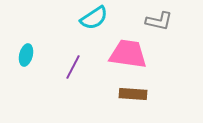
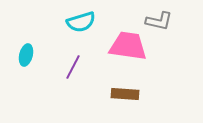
cyan semicircle: moved 13 px left, 4 px down; rotated 16 degrees clockwise
pink trapezoid: moved 8 px up
brown rectangle: moved 8 px left
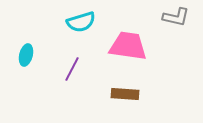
gray L-shape: moved 17 px right, 4 px up
purple line: moved 1 px left, 2 px down
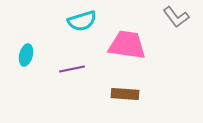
gray L-shape: rotated 40 degrees clockwise
cyan semicircle: moved 1 px right, 1 px up
pink trapezoid: moved 1 px left, 1 px up
purple line: rotated 50 degrees clockwise
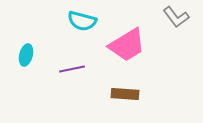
cyan semicircle: rotated 32 degrees clockwise
pink trapezoid: rotated 141 degrees clockwise
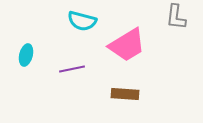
gray L-shape: rotated 44 degrees clockwise
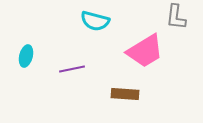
cyan semicircle: moved 13 px right
pink trapezoid: moved 18 px right, 6 px down
cyan ellipse: moved 1 px down
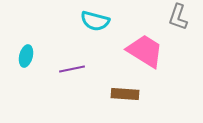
gray L-shape: moved 2 px right; rotated 12 degrees clockwise
pink trapezoid: rotated 117 degrees counterclockwise
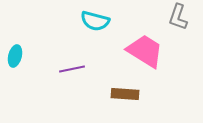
cyan ellipse: moved 11 px left
